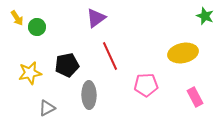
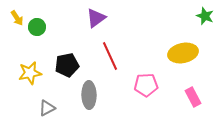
pink rectangle: moved 2 px left
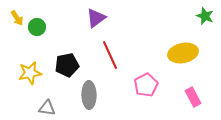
red line: moved 1 px up
pink pentagon: rotated 25 degrees counterclockwise
gray triangle: rotated 36 degrees clockwise
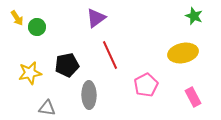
green star: moved 11 px left
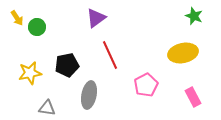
gray ellipse: rotated 12 degrees clockwise
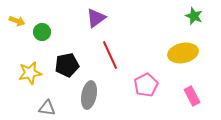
yellow arrow: moved 3 px down; rotated 35 degrees counterclockwise
green circle: moved 5 px right, 5 px down
pink rectangle: moved 1 px left, 1 px up
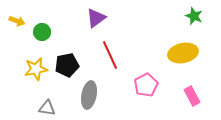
yellow star: moved 6 px right, 4 px up
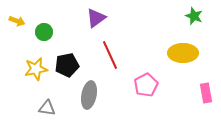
green circle: moved 2 px right
yellow ellipse: rotated 12 degrees clockwise
pink rectangle: moved 14 px right, 3 px up; rotated 18 degrees clockwise
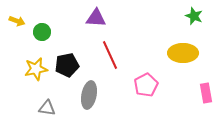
purple triangle: rotated 40 degrees clockwise
green circle: moved 2 px left
